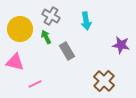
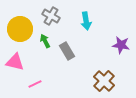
green arrow: moved 1 px left, 4 px down
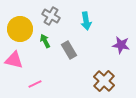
gray rectangle: moved 2 px right, 1 px up
pink triangle: moved 1 px left, 2 px up
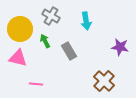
purple star: moved 1 px left, 2 px down
gray rectangle: moved 1 px down
pink triangle: moved 4 px right, 2 px up
pink line: moved 1 px right; rotated 32 degrees clockwise
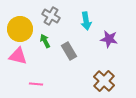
purple star: moved 11 px left, 8 px up
pink triangle: moved 2 px up
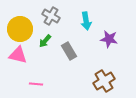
green arrow: rotated 112 degrees counterclockwise
pink triangle: moved 1 px up
brown cross: rotated 15 degrees clockwise
